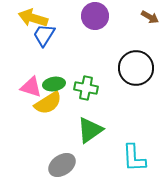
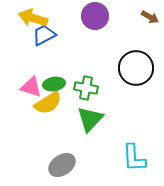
blue trapezoid: rotated 30 degrees clockwise
green triangle: moved 11 px up; rotated 12 degrees counterclockwise
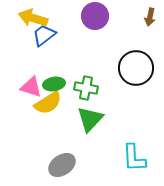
brown arrow: rotated 72 degrees clockwise
blue trapezoid: rotated 10 degrees counterclockwise
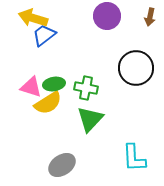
purple circle: moved 12 px right
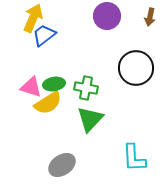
yellow arrow: rotated 96 degrees clockwise
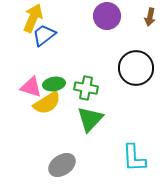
yellow semicircle: moved 1 px left
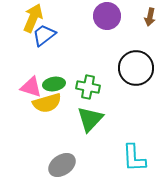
green cross: moved 2 px right, 1 px up
yellow semicircle: rotated 16 degrees clockwise
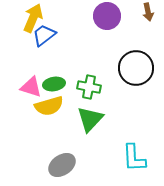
brown arrow: moved 2 px left, 5 px up; rotated 24 degrees counterclockwise
green cross: moved 1 px right
yellow semicircle: moved 2 px right, 3 px down
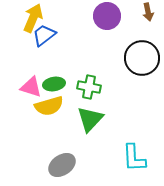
black circle: moved 6 px right, 10 px up
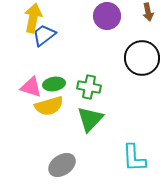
yellow arrow: rotated 12 degrees counterclockwise
